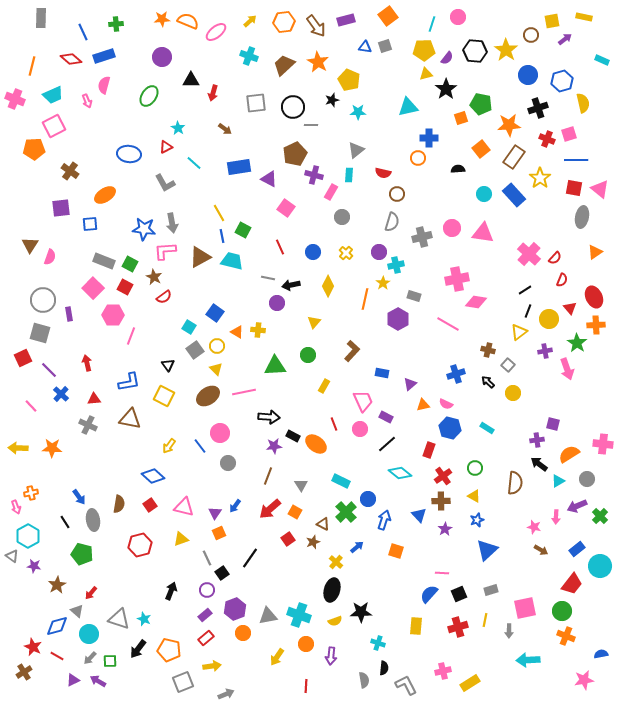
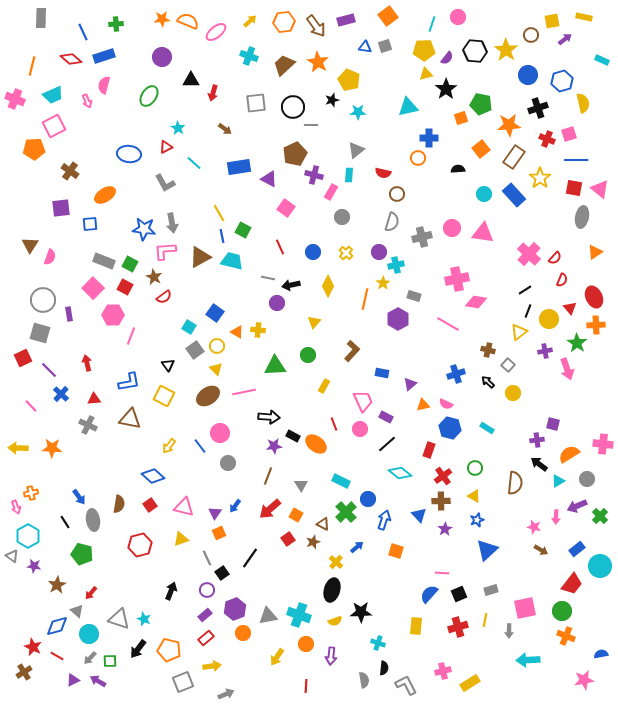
orange square at (295, 512): moved 1 px right, 3 px down
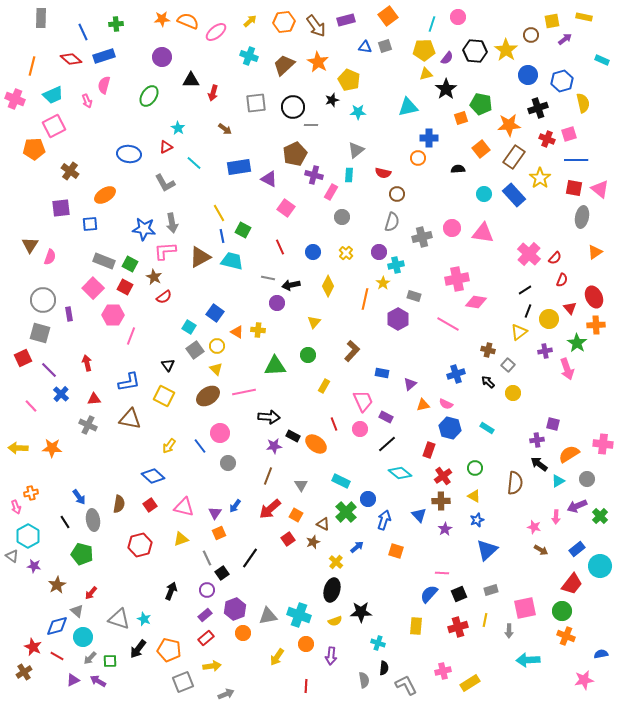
cyan circle at (89, 634): moved 6 px left, 3 px down
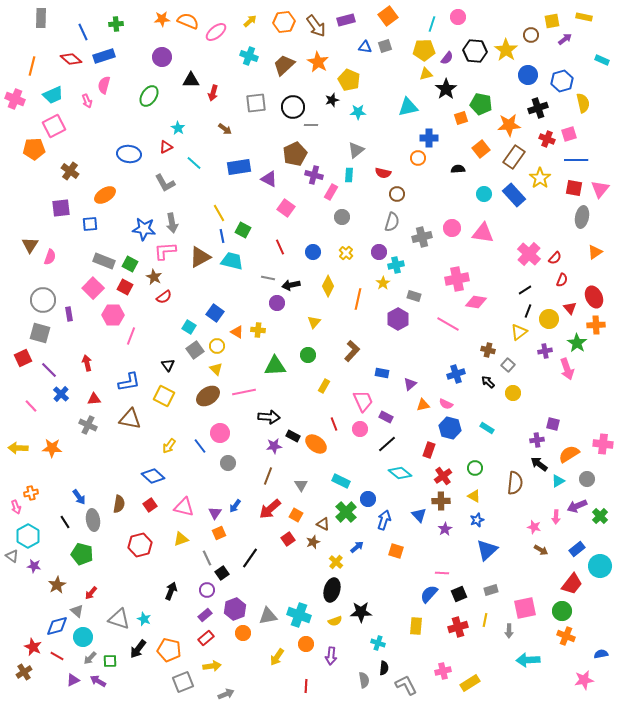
pink triangle at (600, 189): rotated 30 degrees clockwise
orange line at (365, 299): moved 7 px left
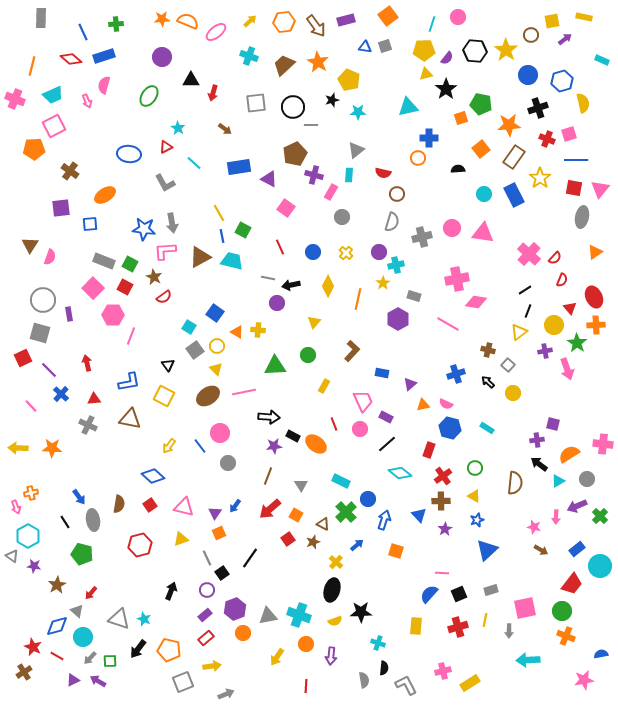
blue rectangle at (514, 195): rotated 15 degrees clockwise
yellow circle at (549, 319): moved 5 px right, 6 px down
blue arrow at (357, 547): moved 2 px up
